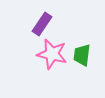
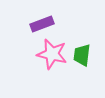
purple rectangle: rotated 35 degrees clockwise
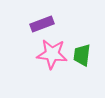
pink star: rotated 8 degrees counterclockwise
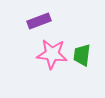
purple rectangle: moved 3 px left, 3 px up
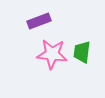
green trapezoid: moved 3 px up
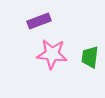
green trapezoid: moved 8 px right, 5 px down
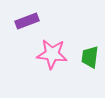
purple rectangle: moved 12 px left
